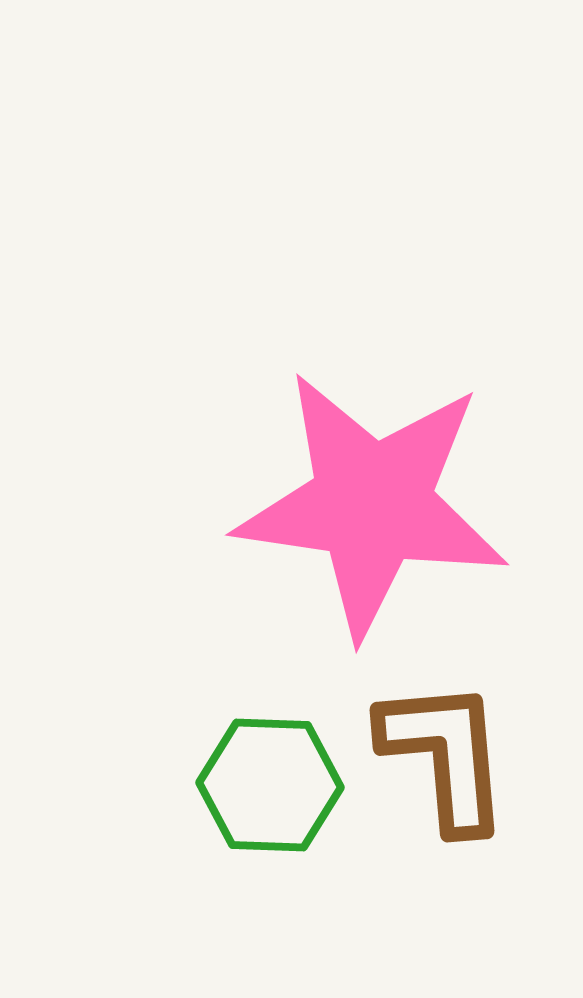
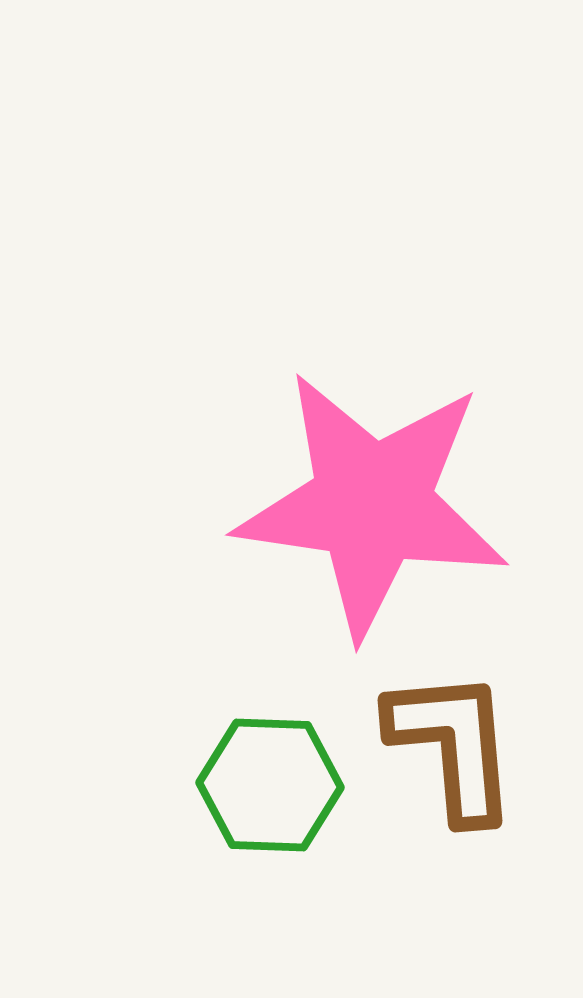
brown L-shape: moved 8 px right, 10 px up
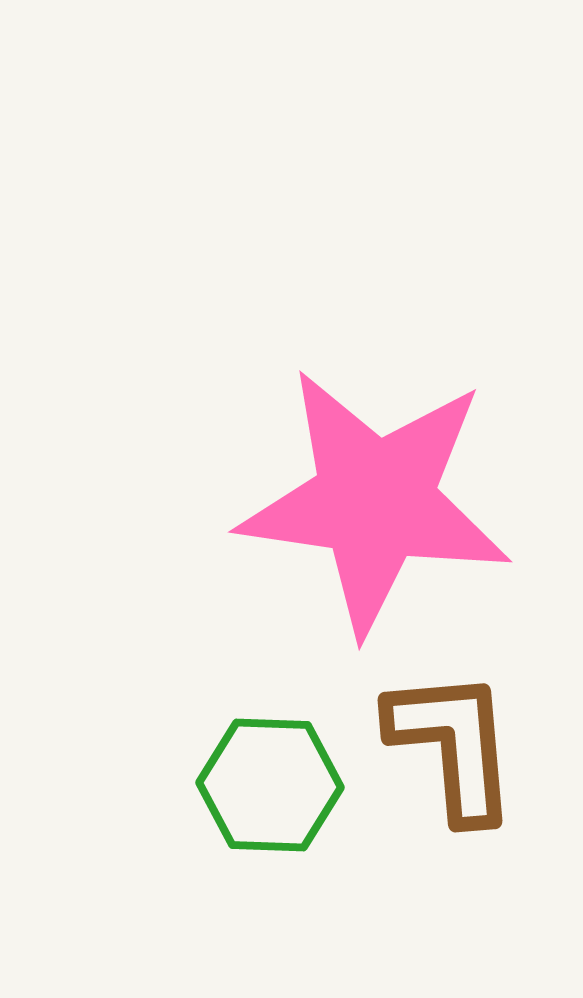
pink star: moved 3 px right, 3 px up
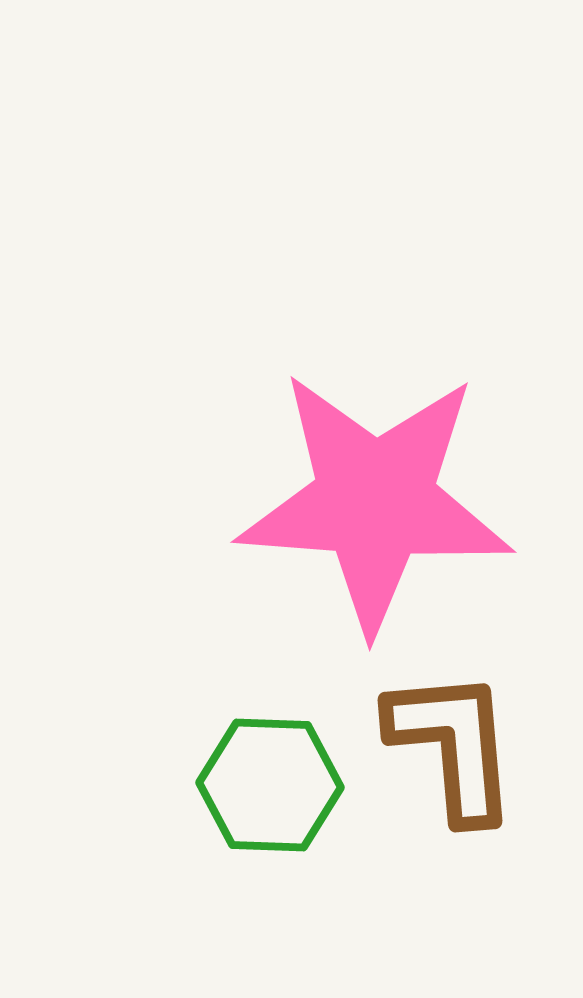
pink star: rotated 4 degrees counterclockwise
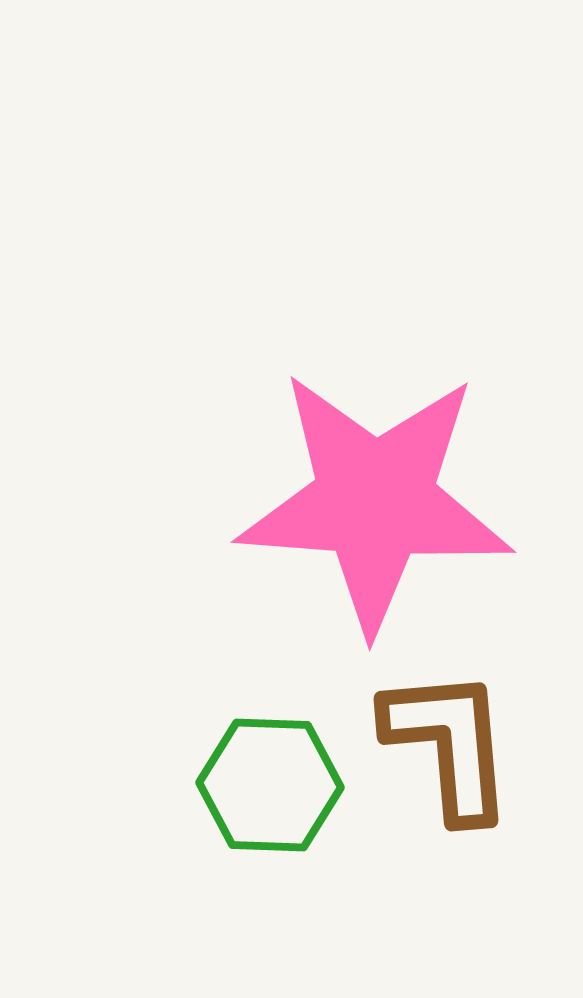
brown L-shape: moved 4 px left, 1 px up
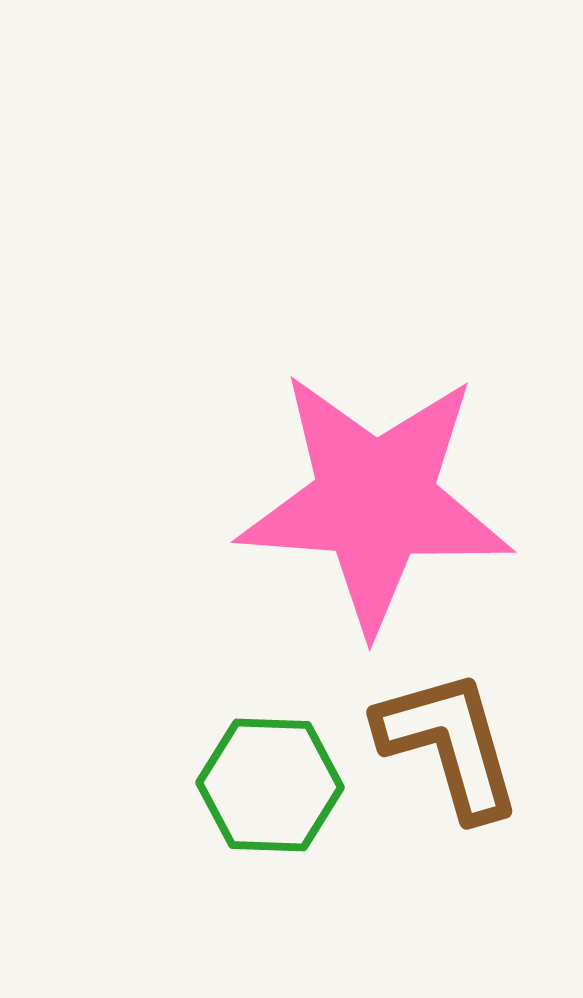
brown L-shape: rotated 11 degrees counterclockwise
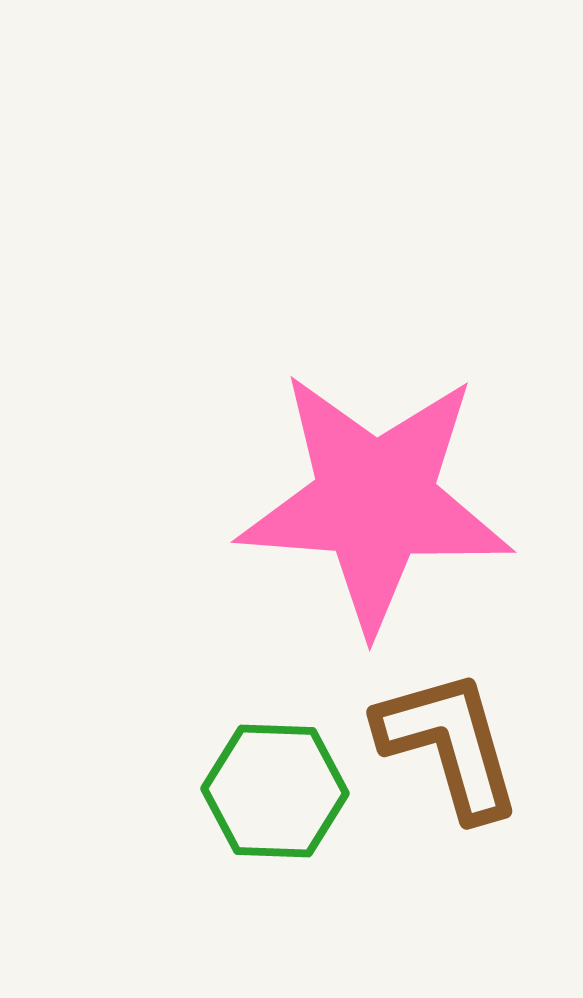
green hexagon: moved 5 px right, 6 px down
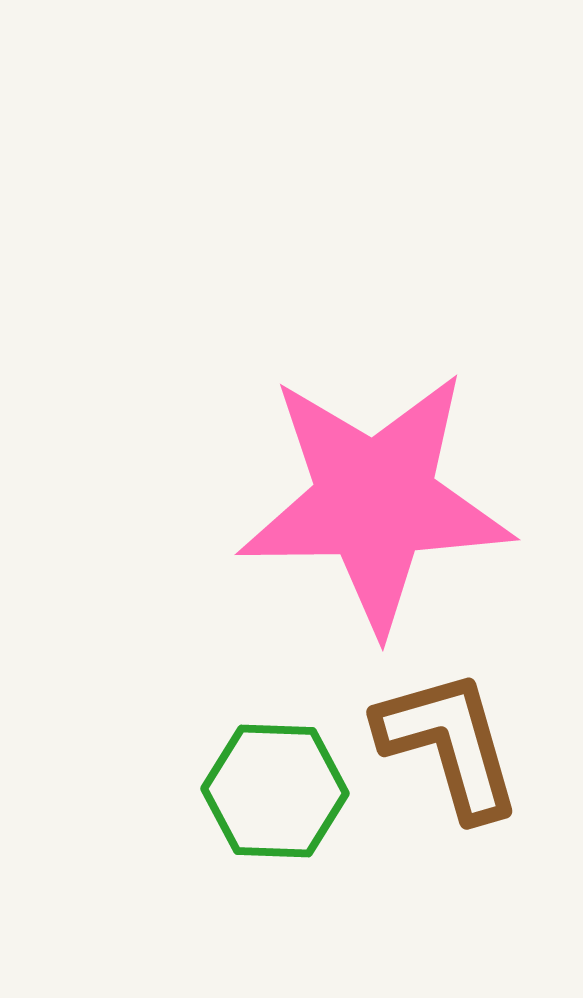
pink star: rotated 5 degrees counterclockwise
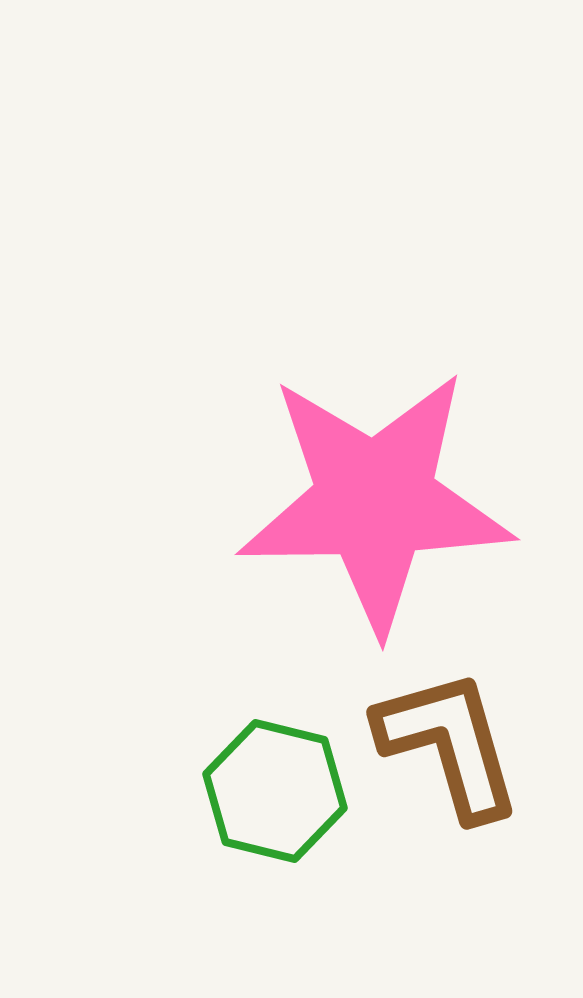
green hexagon: rotated 12 degrees clockwise
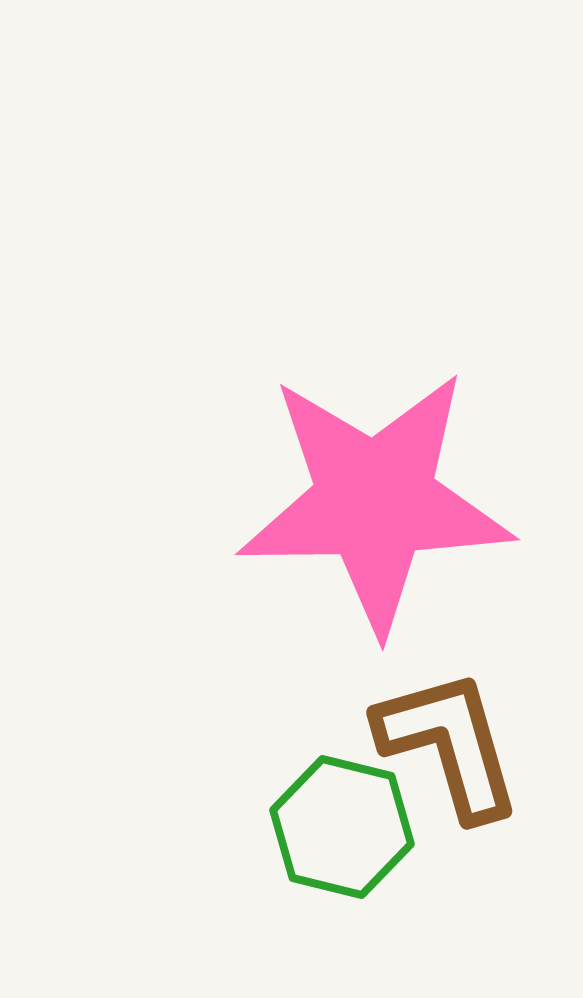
green hexagon: moved 67 px right, 36 px down
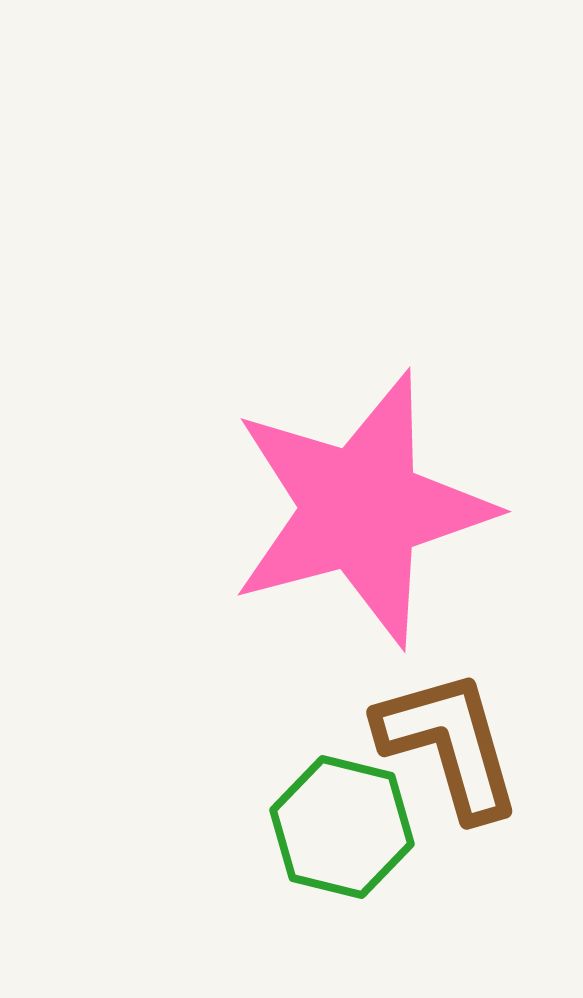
pink star: moved 14 px left, 8 px down; rotated 14 degrees counterclockwise
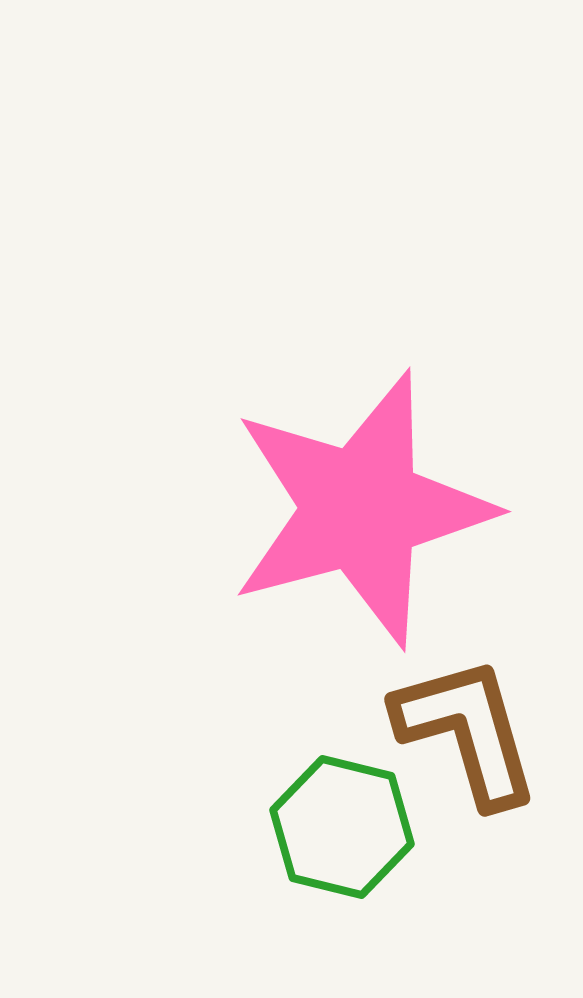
brown L-shape: moved 18 px right, 13 px up
